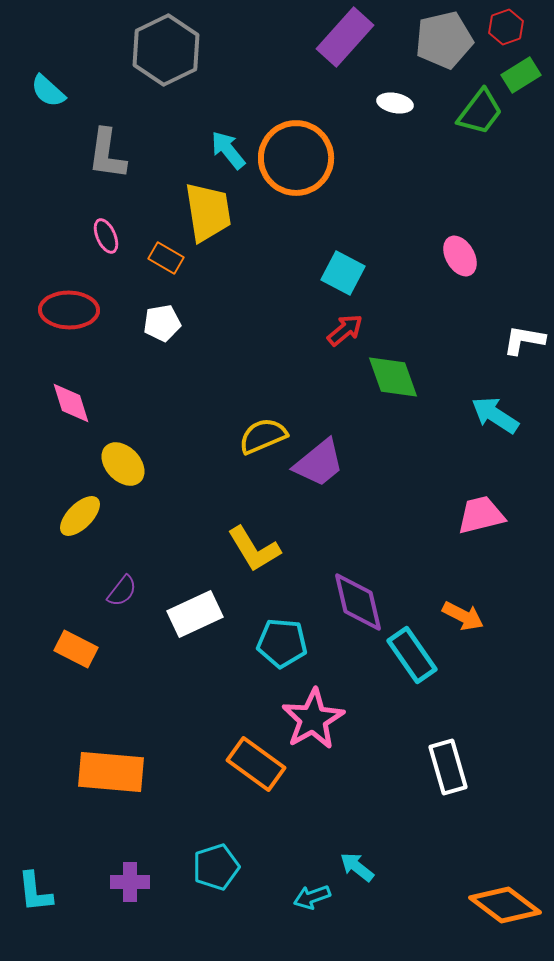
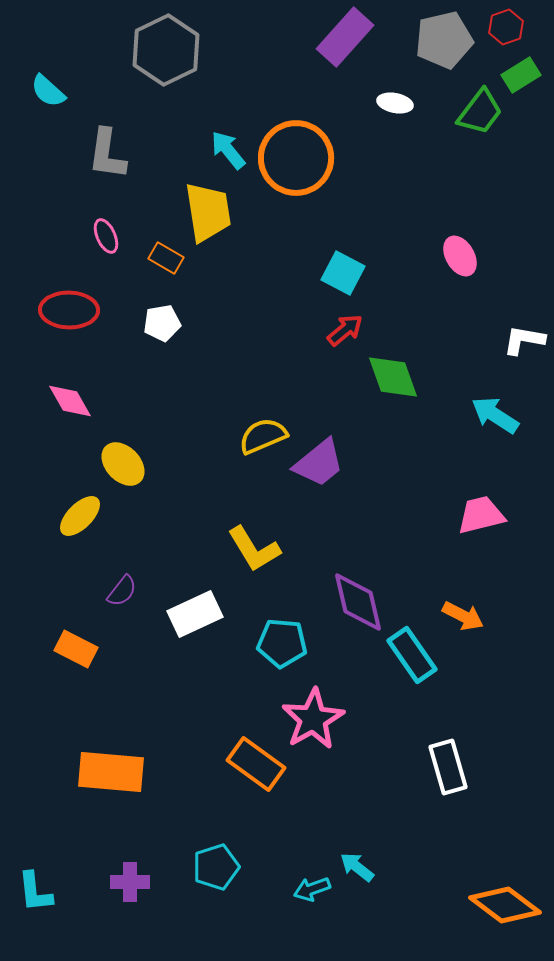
pink diamond at (71, 403): moved 1 px left, 2 px up; rotated 12 degrees counterclockwise
cyan arrow at (312, 897): moved 8 px up
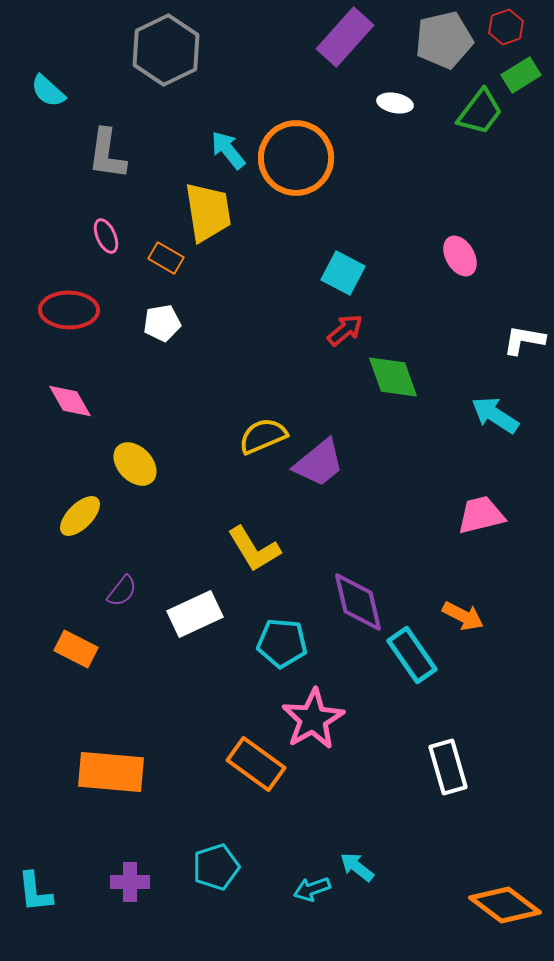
yellow ellipse at (123, 464): moved 12 px right
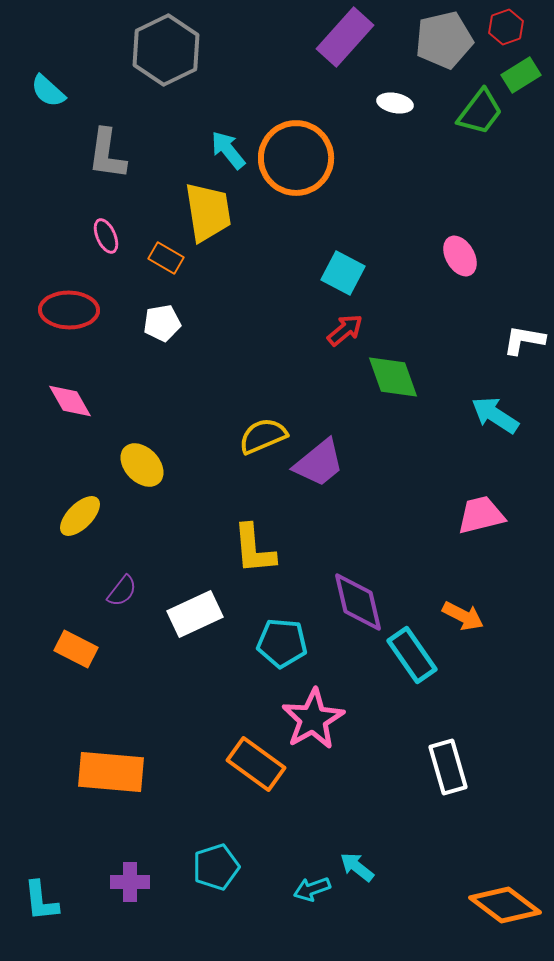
yellow ellipse at (135, 464): moved 7 px right, 1 px down
yellow L-shape at (254, 549): rotated 26 degrees clockwise
cyan L-shape at (35, 892): moved 6 px right, 9 px down
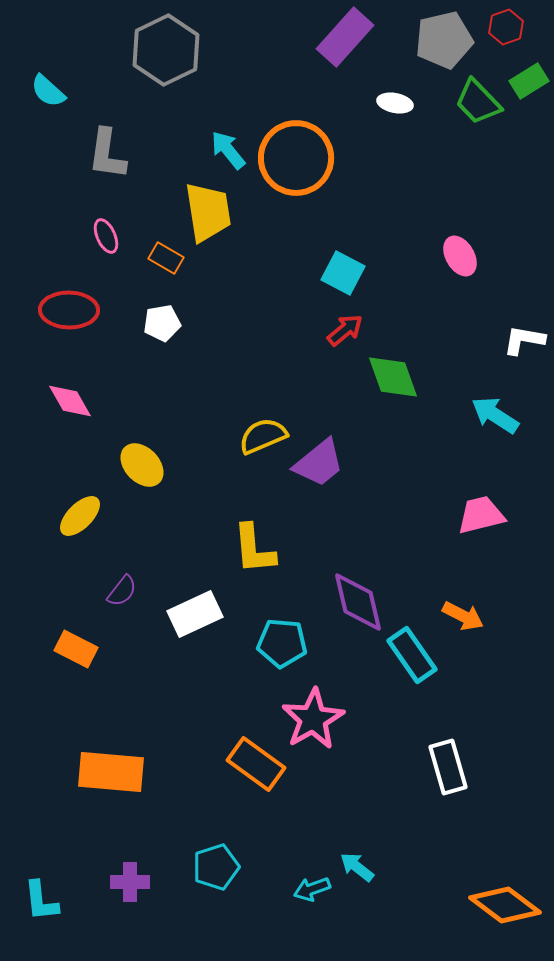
green rectangle at (521, 75): moved 8 px right, 6 px down
green trapezoid at (480, 112): moved 2 px left, 10 px up; rotated 99 degrees clockwise
